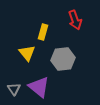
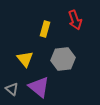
yellow rectangle: moved 2 px right, 3 px up
yellow triangle: moved 2 px left, 6 px down
gray triangle: moved 2 px left; rotated 16 degrees counterclockwise
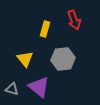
red arrow: moved 1 px left
gray triangle: rotated 24 degrees counterclockwise
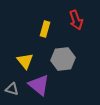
red arrow: moved 2 px right
yellow triangle: moved 2 px down
purple triangle: moved 2 px up
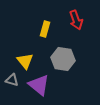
gray hexagon: rotated 15 degrees clockwise
gray triangle: moved 9 px up
